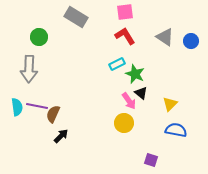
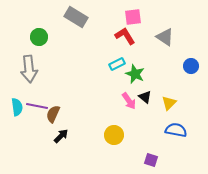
pink square: moved 8 px right, 5 px down
blue circle: moved 25 px down
gray arrow: rotated 8 degrees counterclockwise
black triangle: moved 4 px right, 4 px down
yellow triangle: moved 1 px left, 1 px up
yellow circle: moved 10 px left, 12 px down
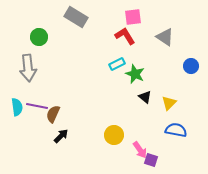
gray arrow: moved 1 px left, 1 px up
pink arrow: moved 11 px right, 49 px down
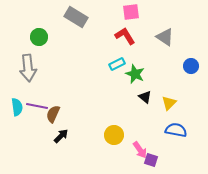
pink square: moved 2 px left, 5 px up
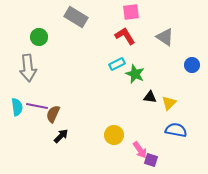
blue circle: moved 1 px right, 1 px up
black triangle: moved 5 px right; rotated 32 degrees counterclockwise
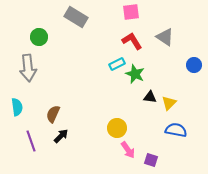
red L-shape: moved 7 px right, 5 px down
blue circle: moved 2 px right
purple line: moved 6 px left, 35 px down; rotated 60 degrees clockwise
yellow circle: moved 3 px right, 7 px up
pink arrow: moved 12 px left
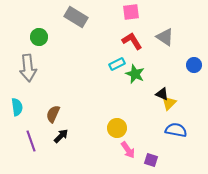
black triangle: moved 12 px right, 3 px up; rotated 16 degrees clockwise
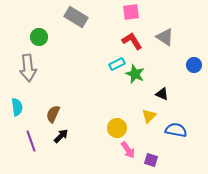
yellow triangle: moved 20 px left, 13 px down
